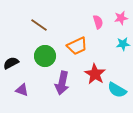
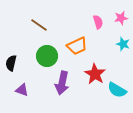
cyan star: rotated 24 degrees clockwise
green circle: moved 2 px right
black semicircle: rotated 49 degrees counterclockwise
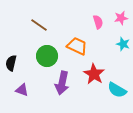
orange trapezoid: rotated 130 degrees counterclockwise
red star: moved 1 px left
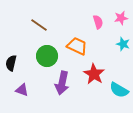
cyan semicircle: moved 2 px right
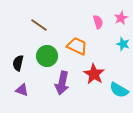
pink star: rotated 16 degrees counterclockwise
black semicircle: moved 7 px right
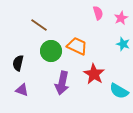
pink semicircle: moved 9 px up
green circle: moved 4 px right, 5 px up
cyan semicircle: moved 1 px down
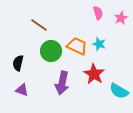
cyan star: moved 24 px left
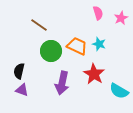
black semicircle: moved 1 px right, 8 px down
